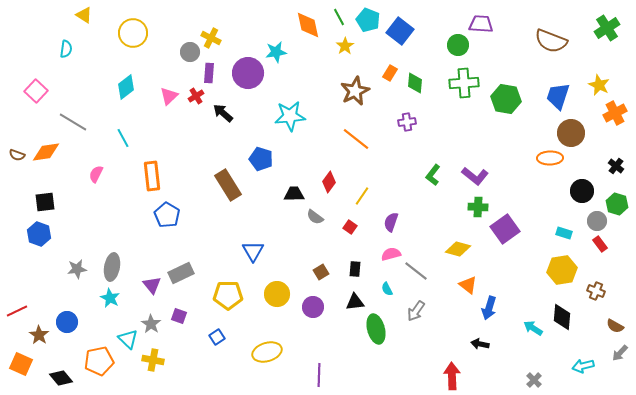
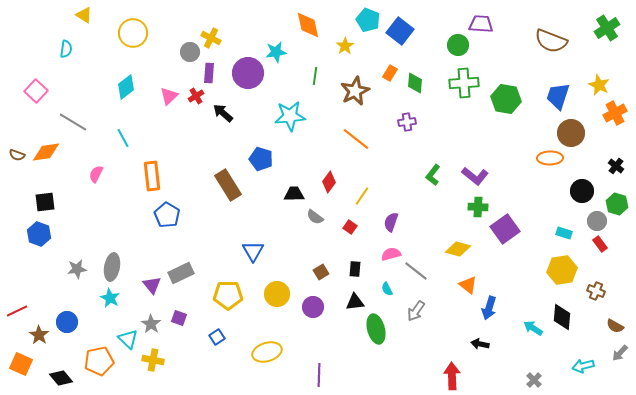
green line at (339, 17): moved 24 px left, 59 px down; rotated 36 degrees clockwise
purple square at (179, 316): moved 2 px down
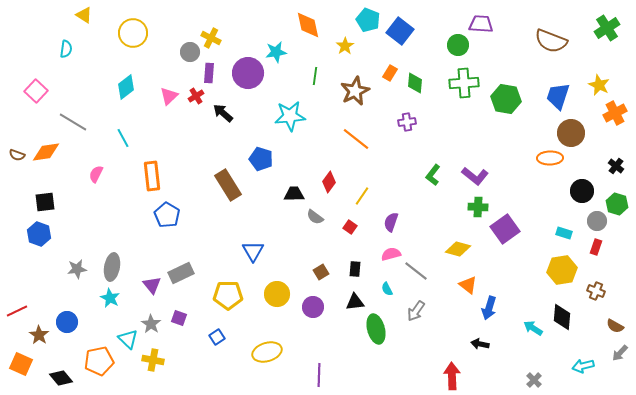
red rectangle at (600, 244): moved 4 px left, 3 px down; rotated 56 degrees clockwise
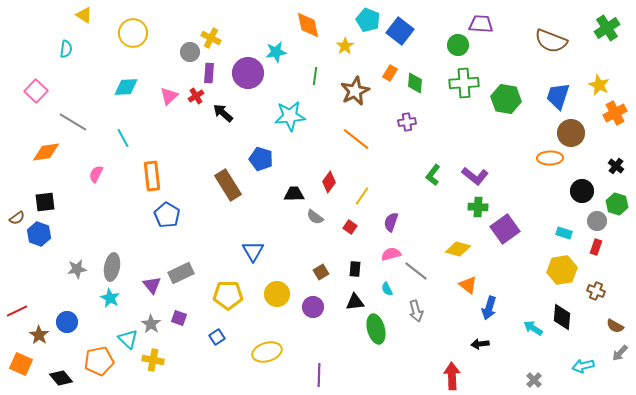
cyan diamond at (126, 87): rotated 35 degrees clockwise
brown semicircle at (17, 155): moved 63 px down; rotated 56 degrees counterclockwise
gray arrow at (416, 311): rotated 50 degrees counterclockwise
black arrow at (480, 344): rotated 18 degrees counterclockwise
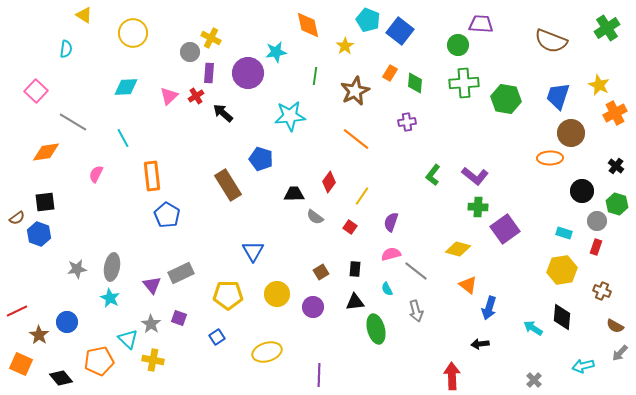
brown cross at (596, 291): moved 6 px right
